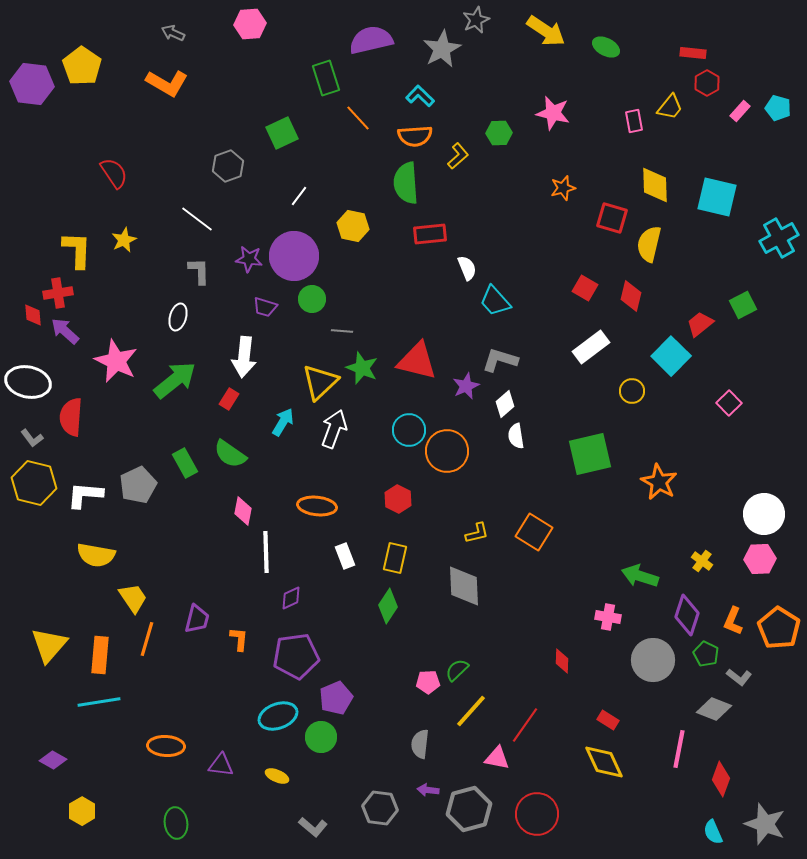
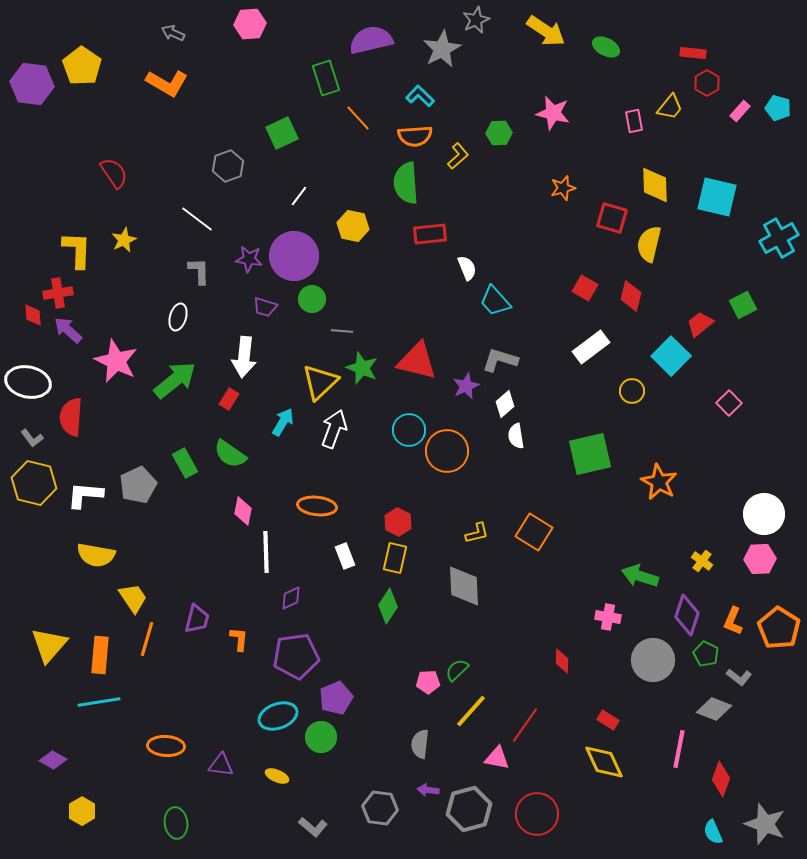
purple arrow at (65, 331): moved 3 px right, 1 px up
red hexagon at (398, 499): moved 23 px down
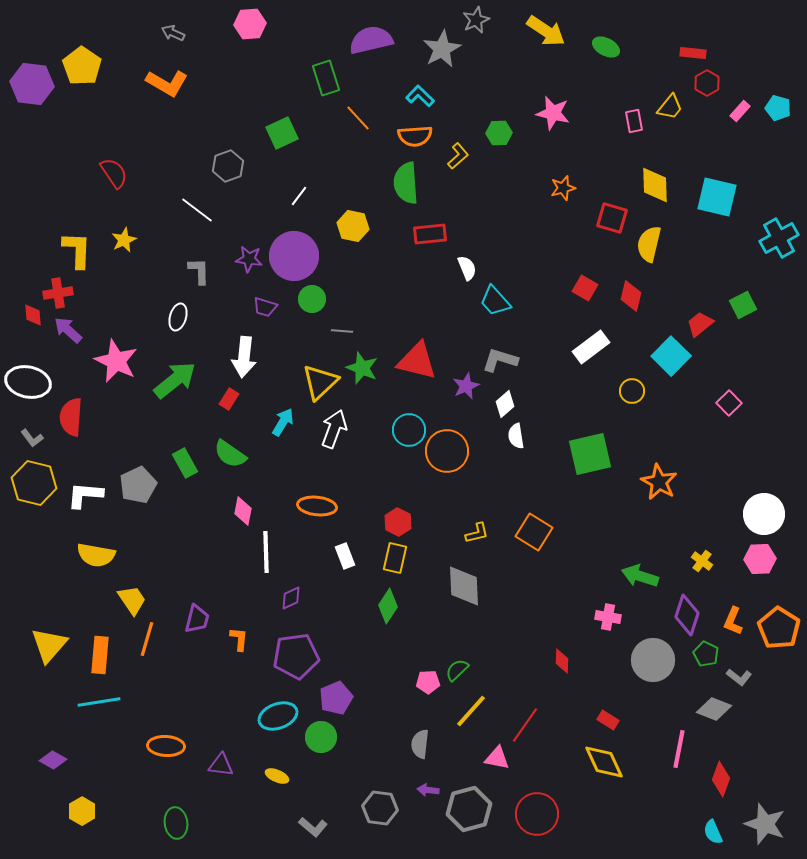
white line at (197, 219): moved 9 px up
yellow trapezoid at (133, 598): moved 1 px left, 2 px down
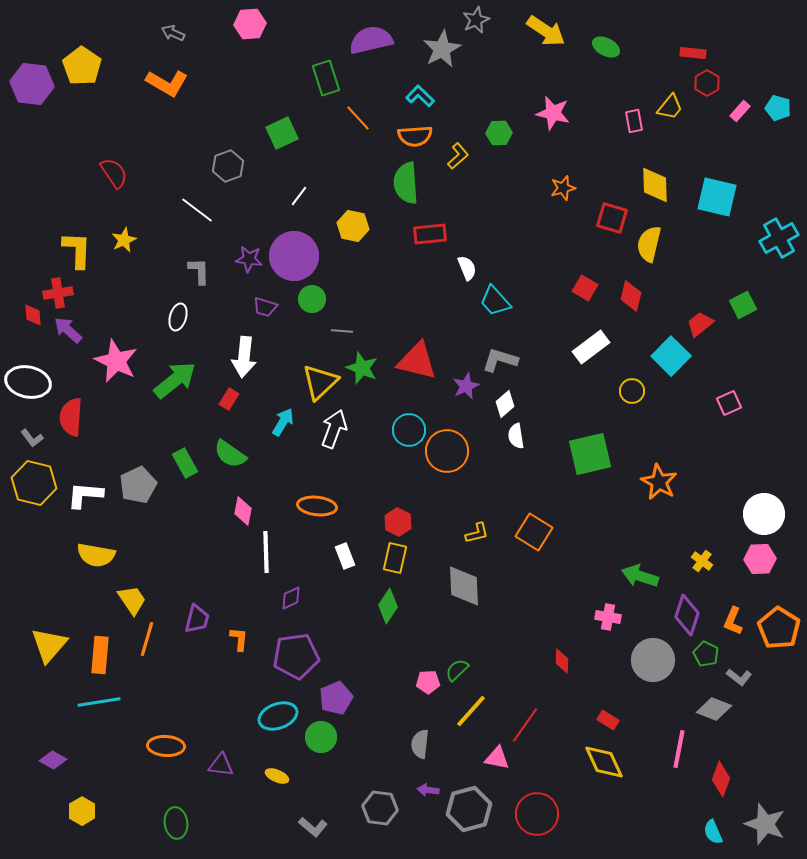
pink square at (729, 403): rotated 20 degrees clockwise
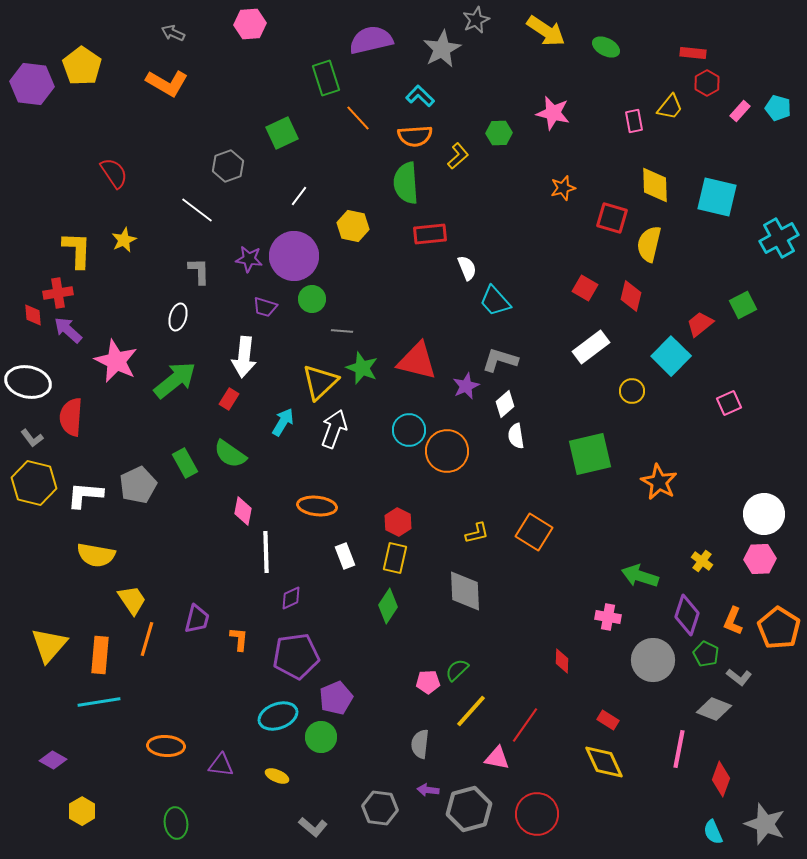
gray diamond at (464, 586): moved 1 px right, 5 px down
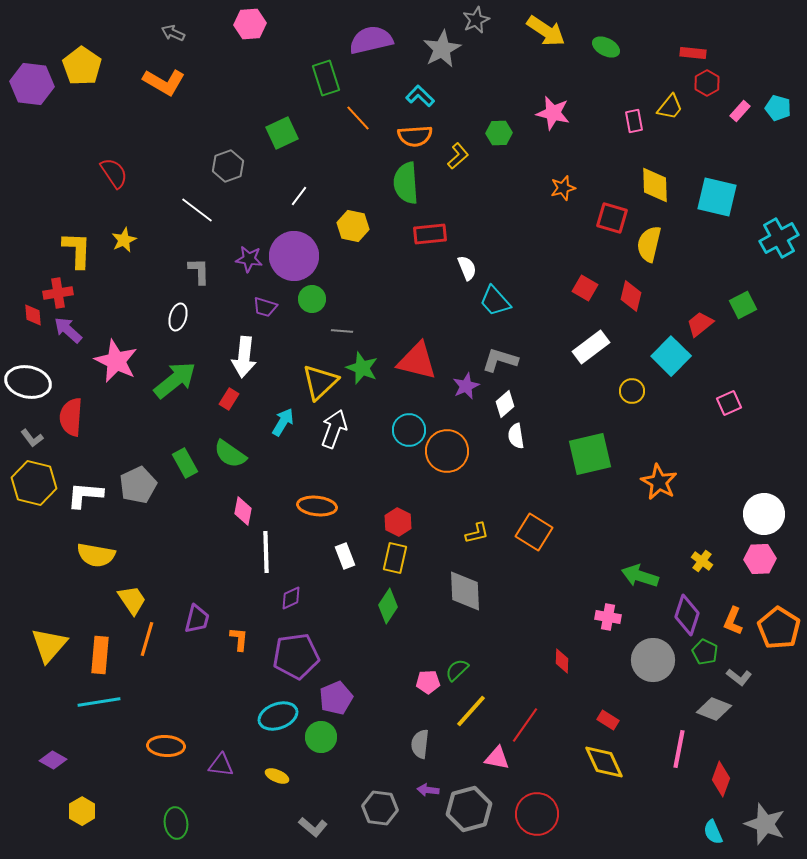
orange L-shape at (167, 83): moved 3 px left, 1 px up
green pentagon at (706, 654): moved 1 px left, 2 px up
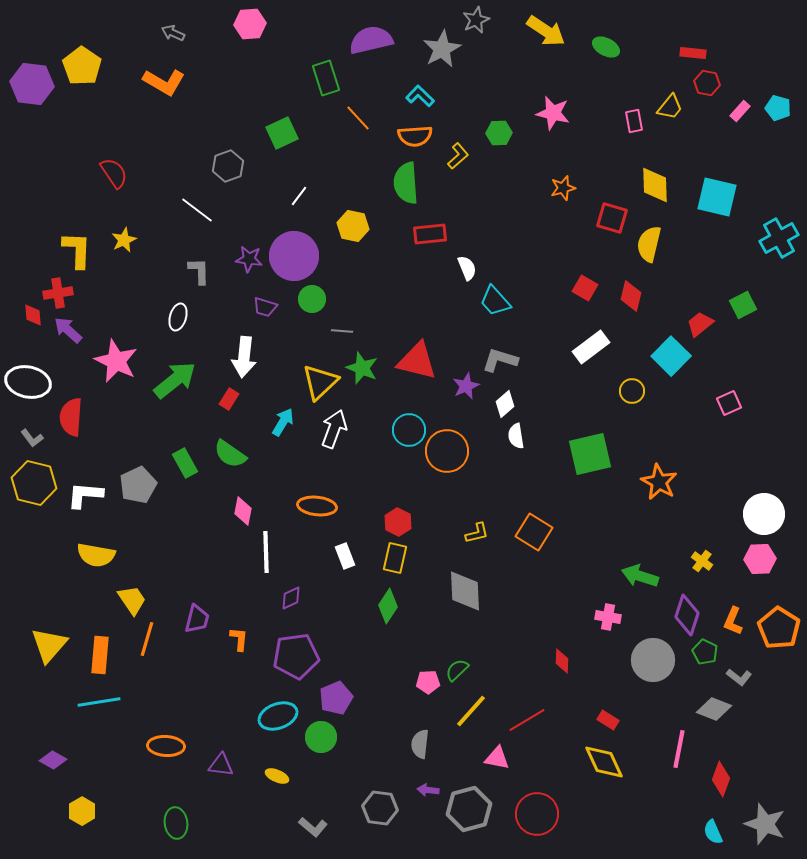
red hexagon at (707, 83): rotated 20 degrees counterclockwise
red line at (525, 725): moved 2 px right, 5 px up; rotated 24 degrees clockwise
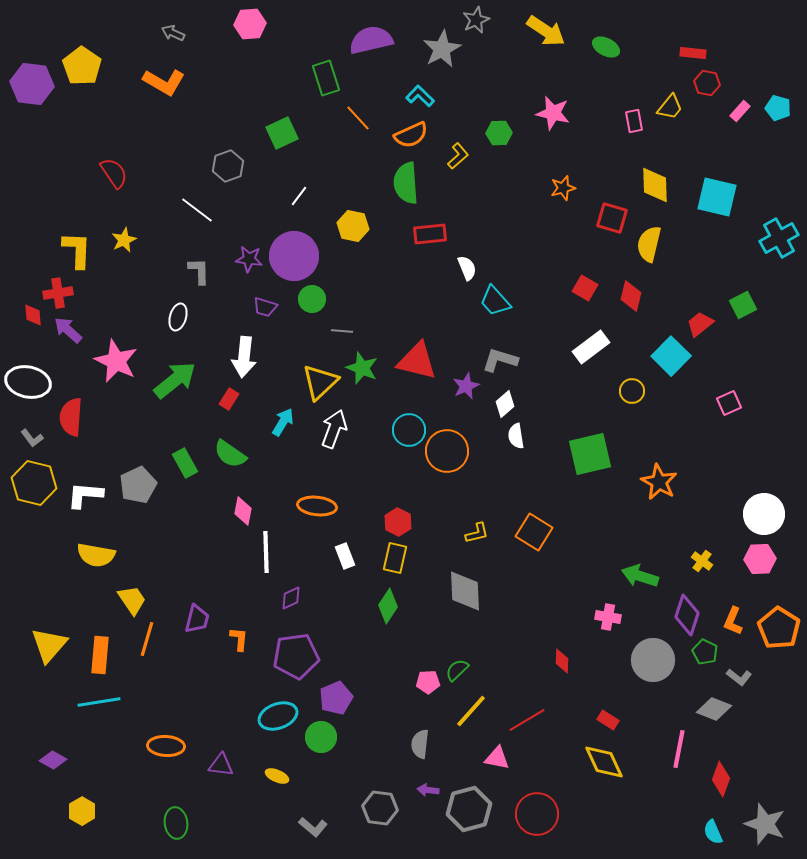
orange semicircle at (415, 136): moved 4 px left, 1 px up; rotated 20 degrees counterclockwise
